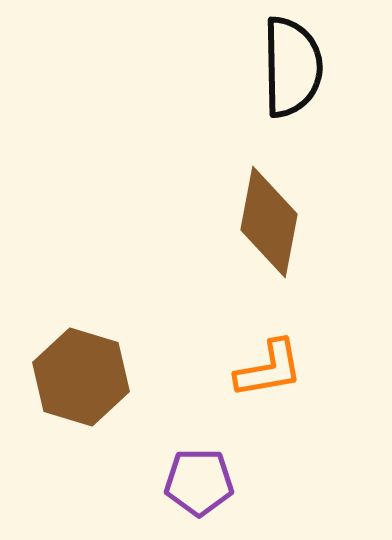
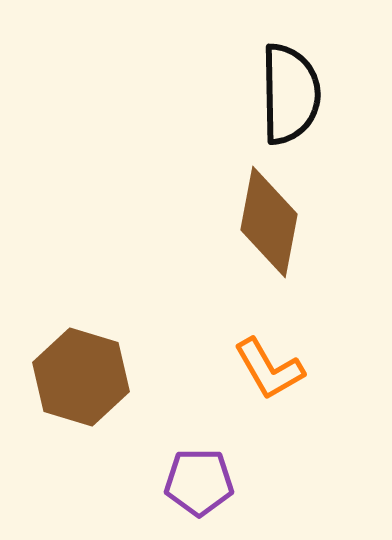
black semicircle: moved 2 px left, 27 px down
orange L-shape: rotated 70 degrees clockwise
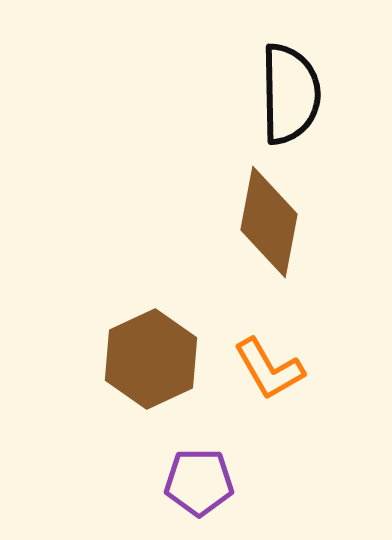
brown hexagon: moved 70 px right, 18 px up; rotated 18 degrees clockwise
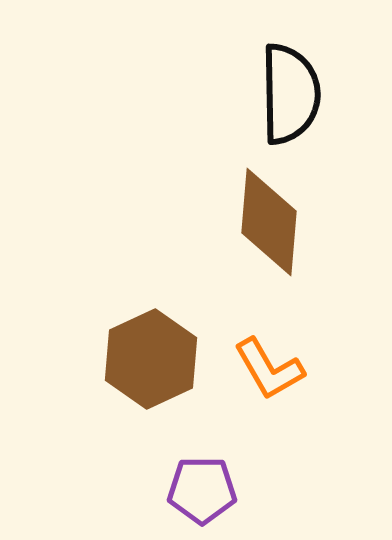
brown diamond: rotated 6 degrees counterclockwise
purple pentagon: moved 3 px right, 8 px down
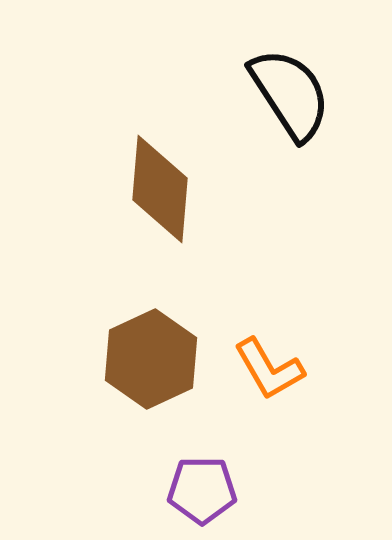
black semicircle: rotated 32 degrees counterclockwise
brown diamond: moved 109 px left, 33 px up
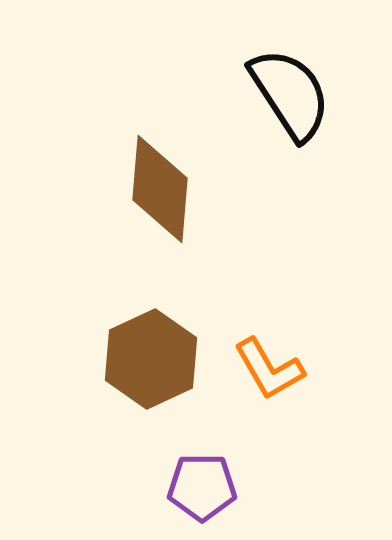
purple pentagon: moved 3 px up
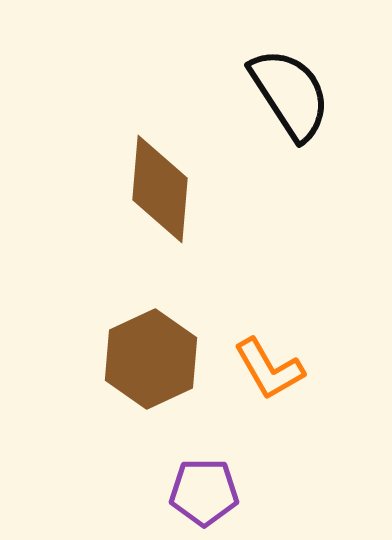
purple pentagon: moved 2 px right, 5 px down
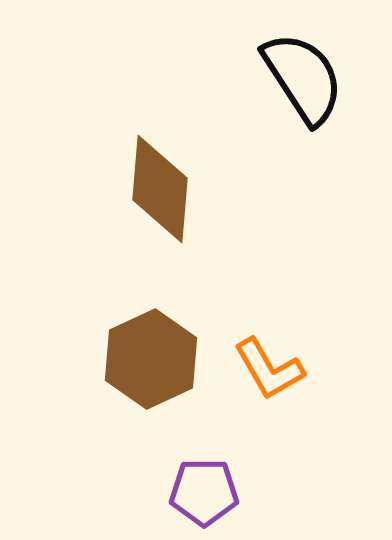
black semicircle: moved 13 px right, 16 px up
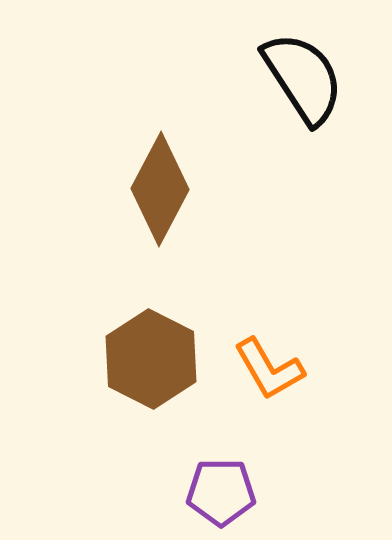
brown diamond: rotated 23 degrees clockwise
brown hexagon: rotated 8 degrees counterclockwise
purple pentagon: moved 17 px right
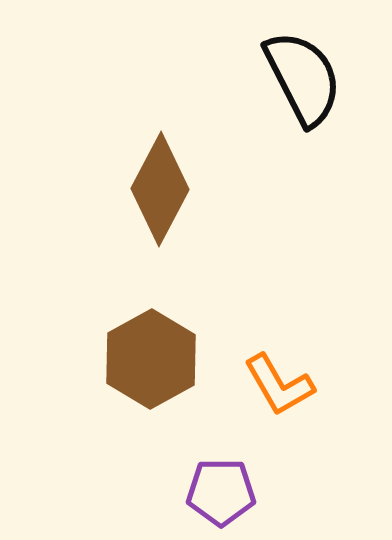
black semicircle: rotated 6 degrees clockwise
brown hexagon: rotated 4 degrees clockwise
orange L-shape: moved 10 px right, 16 px down
